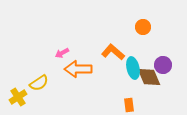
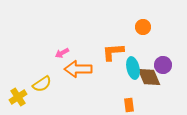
orange L-shape: rotated 45 degrees counterclockwise
yellow semicircle: moved 3 px right, 1 px down
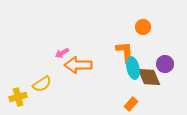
orange L-shape: moved 12 px right; rotated 90 degrees clockwise
purple circle: moved 2 px right, 1 px up
orange arrow: moved 4 px up
yellow cross: rotated 18 degrees clockwise
orange rectangle: moved 2 px right, 1 px up; rotated 48 degrees clockwise
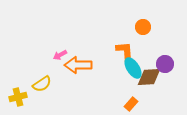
pink arrow: moved 2 px left, 2 px down
cyan ellipse: rotated 20 degrees counterclockwise
brown diamond: rotated 70 degrees counterclockwise
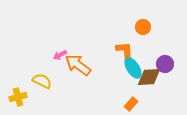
orange arrow: rotated 36 degrees clockwise
yellow semicircle: moved 3 px up; rotated 120 degrees counterclockwise
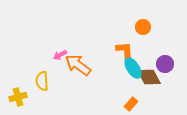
brown diamond: rotated 65 degrees clockwise
yellow semicircle: rotated 120 degrees counterclockwise
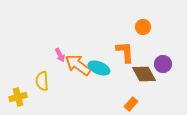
pink arrow: rotated 88 degrees counterclockwise
purple circle: moved 2 px left
cyan ellipse: moved 34 px left; rotated 35 degrees counterclockwise
brown diamond: moved 5 px left, 3 px up
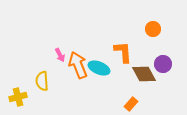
orange circle: moved 10 px right, 2 px down
orange L-shape: moved 2 px left
orange arrow: rotated 32 degrees clockwise
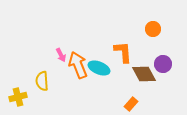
pink arrow: moved 1 px right
